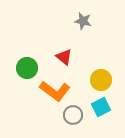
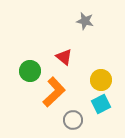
gray star: moved 2 px right
green circle: moved 3 px right, 3 px down
orange L-shape: moved 1 px left, 1 px down; rotated 80 degrees counterclockwise
cyan square: moved 3 px up
gray circle: moved 5 px down
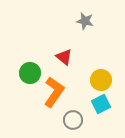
green circle: moved 2 px down
orange L-shape: rotated 12 degrees counterclockwise
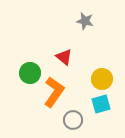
yellow circle: moved 1 px right, 1 px up
cyan square: rotated 12 degrees clockwise
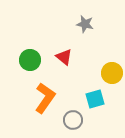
gray star: moved 3 px down
green circle: moved 13 px up
yellow circle: moved 10 px right, 6 px up
orange L-shape: moved 9 px left, 6 px down
cyan square: moved 6 px left, 5 px up
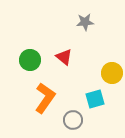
gray star: moved 2 px up; rotated 18 degrees counterclockwise
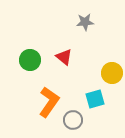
orange L-shape: moved 4 px right, 4 px down
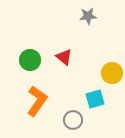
gray star: moved 3 px right, 6 px up
orange L-shape: moved 12 px left, 1 px up
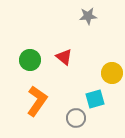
gray circle: moved 3 px right, 2 px up
